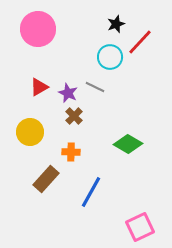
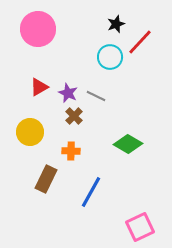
gray line: moved 1 px right, 9 px down
orange cross: moved 1 px up
brown rectangle: rotated 16 degrees counterclockwise
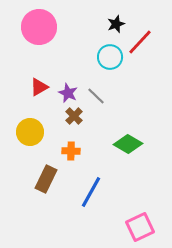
pink circle: moved 1 px right, 2 px up
gray line: rotated 18 degrees clockwise
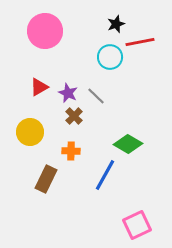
pink circle: moved 6 px right, 4 px down
red line: rotated 36 degrees clockwise
blue line: moved 14 px right, 17 px up
pink square: moved 3 px left, 2 px up
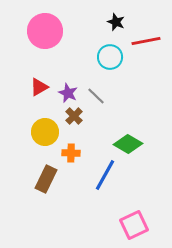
black star: moved 2 px up; rotated 30 degrees counterclockwise
red line: moved 6 px right, 1 px up
yellow circle: moved 15 px right
orange cross: moved 2 px down
pink square: moved 3 px left
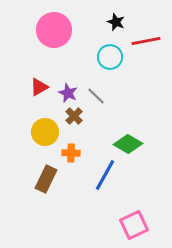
pink circle: moved 9 px right, 1 px up
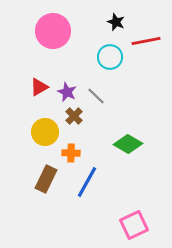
pink circle: moved 1 px left, 1 px down
purple star: moved 1 px left, 1 px up
blue line: moved 18 px left, 7 px down
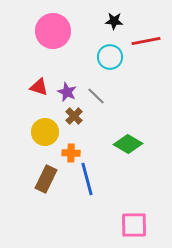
black star: moved 2 px left, 1 px up; rotated 18 degrees counterclockwise
red triangle: rotated 48 degrees clockwise
blue line: moved 3 px up; rotated 44 degrees counterclockwise
pink square: rotated 24 degrees clockwise
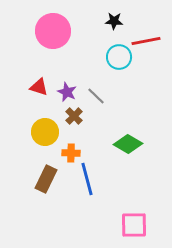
cyan circle: moved 9 px right
